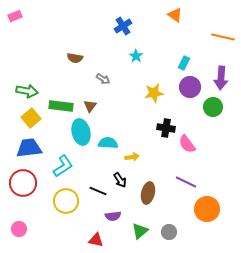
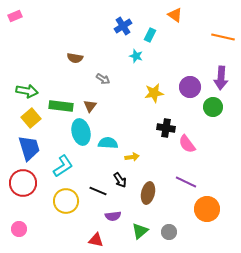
cyan star: rotated 16 degrees counterclockwise
cyan rectangle: moved 34 px left, 28 px up
blue trapezoid: rotated 80 degrees clockwise
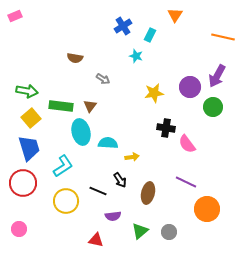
orange triangle: rotated 28 degrees clockwise
purple arrow: moved 4 px left, 2 px up; rotated 25 degrees clockwise
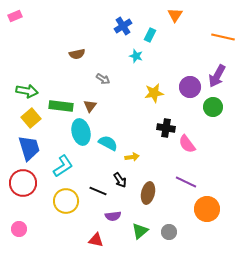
brown semicircle: moved 2 px right, 4 px up; rotated 21 degrees counterclockwise
cyan semicircle: rotated 24 degrees clockwise
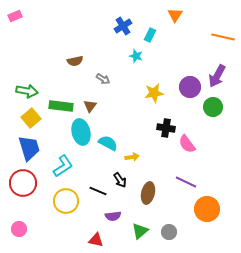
brown semicircle: moved 2 px left, 7 px down
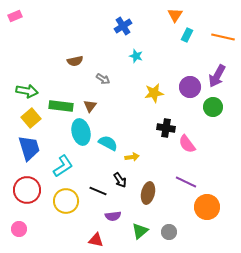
cyan rectangle: moved 37 px right
red circle: moved 4 px right, 7 px down
orange circle: moved 2 px up
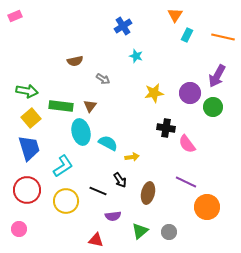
purple circle: moved 6 px down
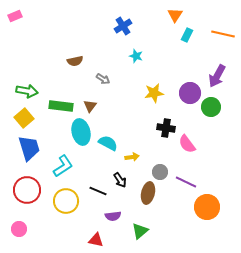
orange line: moved 3 px up
green circle: moved 2 px left
yellow square: moved 7 px left
gray circle: moved 9 px left, 60 px up
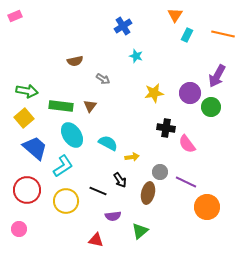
cyan ellipse: moved 9 px left, 3 px down; rotated 20 degrees counterclockwise
blue trapezoid: moved 6 px right; rotated 32 degrees counterclockwise
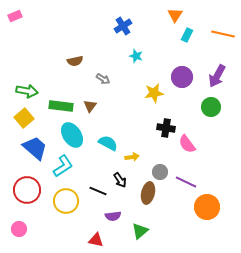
purple circle: moved 8 px left, 16 px up
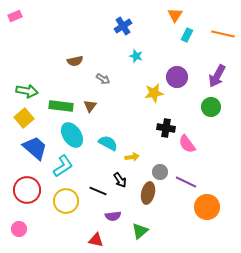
purple circle: moved 5 px left
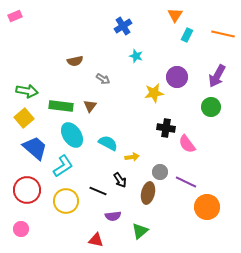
pink circle: moved 2 px right
